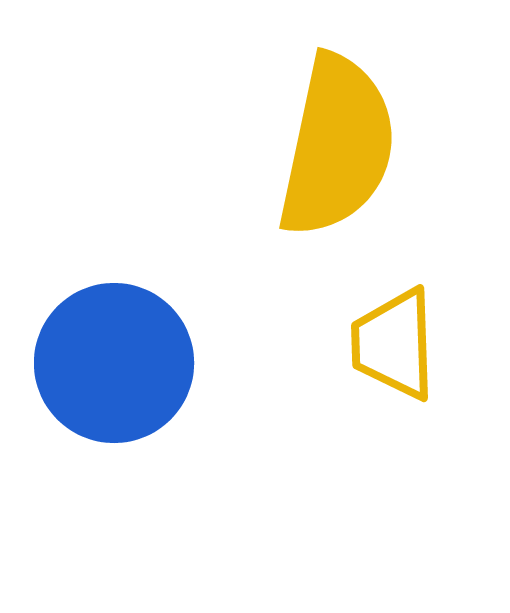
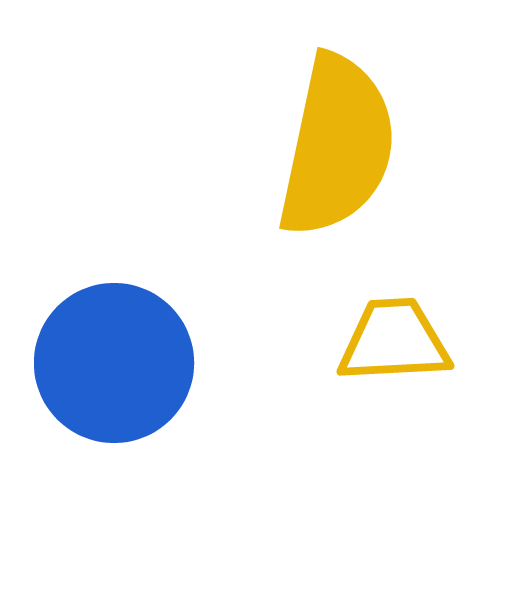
yellow trapezoid: moved 3 px up; rotated 89 degrees clockwise
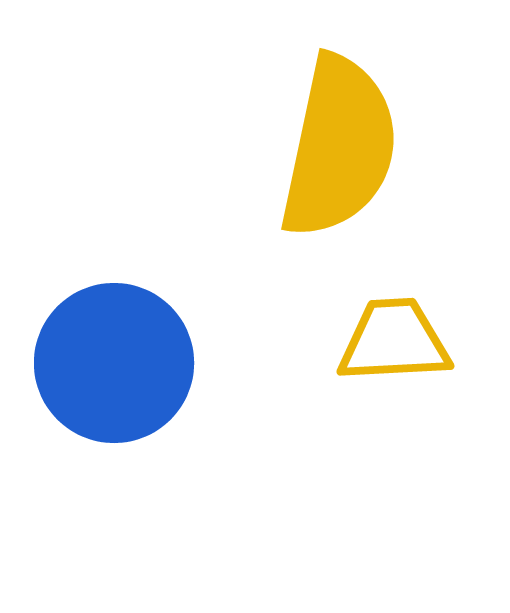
yellow semicircle: moved 2 px right, 1 px down
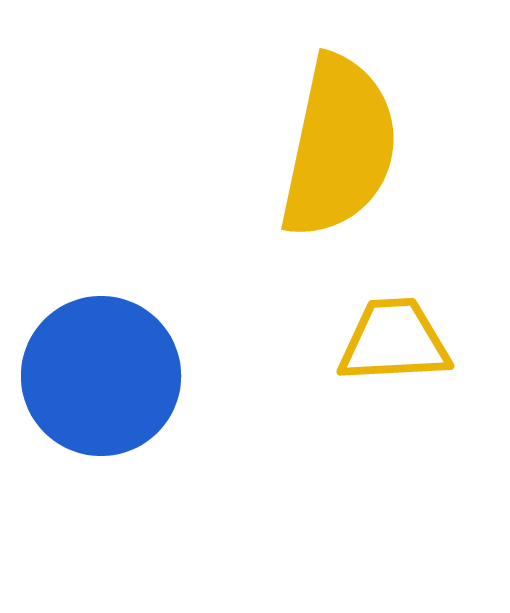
blue circle: moved 13 px left, 13 px down
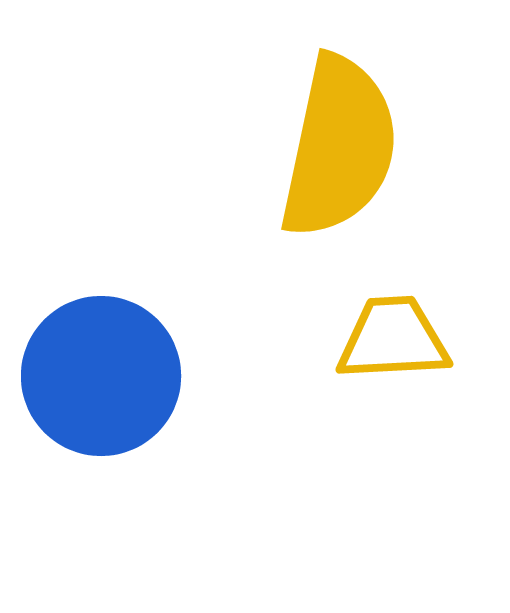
yellow trapezoid: moved 1 px left, 2 px up
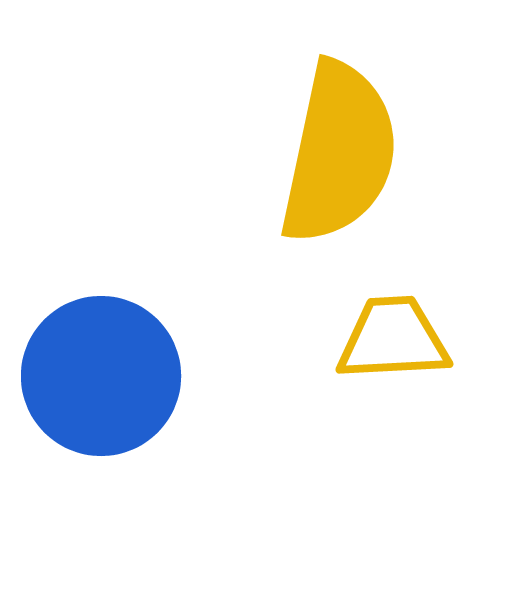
yellow semicircle: moved 6 px down
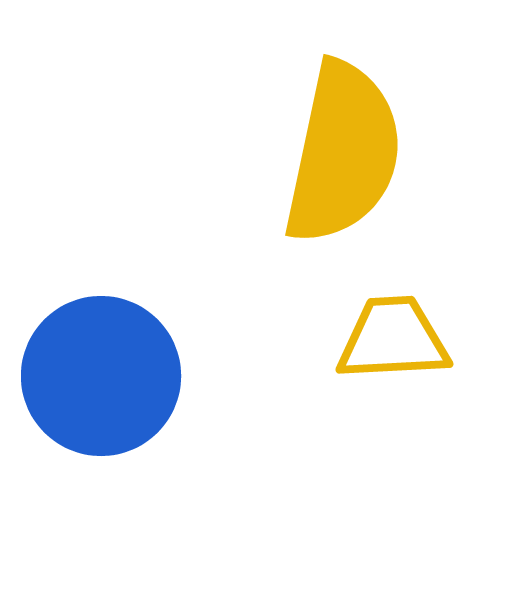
yellow semicircle: moved 4 px right
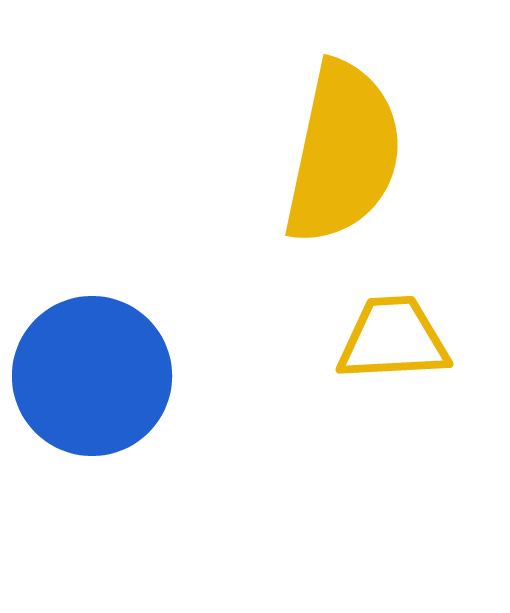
blue circle: moved 9 px left
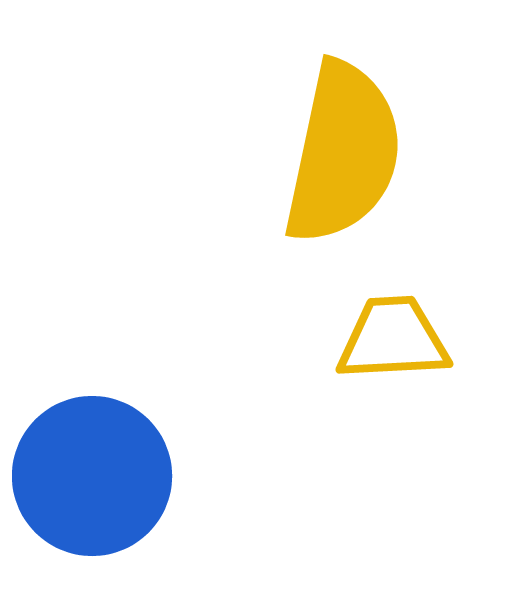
blue circle: moved 100 px down
